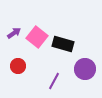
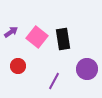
purple arrow: moved 3 px left, 1 px up
black rectangle: moved 5 px up; rotated 65 degrees clockwise
purple circle: moved 2 px right
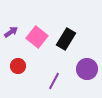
black rectangle: moved 3 px right; rotated 40 degrees clockwise
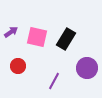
pink square: rotated 25 degrees counterclockwise
purple circle: moved 1 px up
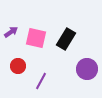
pink square: moved 1 px left, 1 px down
purple circle: moved 1 px down
purple line: moved 13 px left
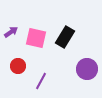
black rectangle: moved 1 px left, 2 px up
